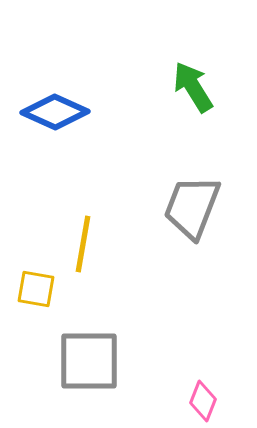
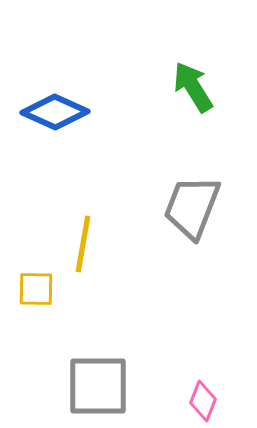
yellow square: rotated 9 degrees counterclockwise
gray square: moved 9 px right, 25 px down
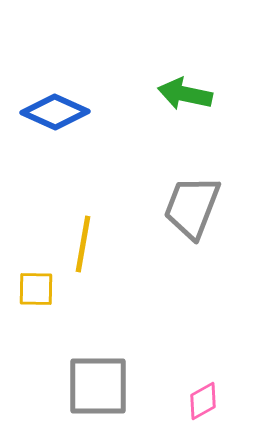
green arrow: moved 8 px left, 7 px down; rotated 46 degrees counterclockwise
pink diamond: rotated 39 degrees clockwise
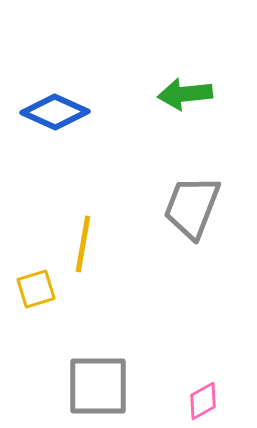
green arrow: rotated 18 degrees counterclockwise
yellow square: rotated 18 degrees counterclockwise
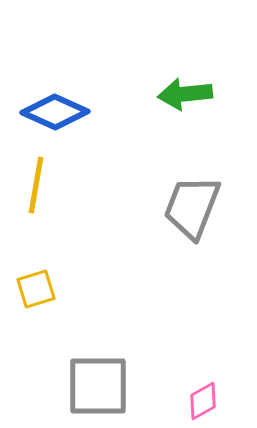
yellow line: moved 47 px left, 59 px up
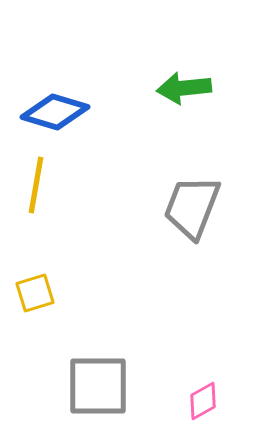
green arrow: moved 1 px left, 6 px up
blue diamond: rotated 8 degrees counterclockwise
yellow square: moved 1 px left, 4 px down
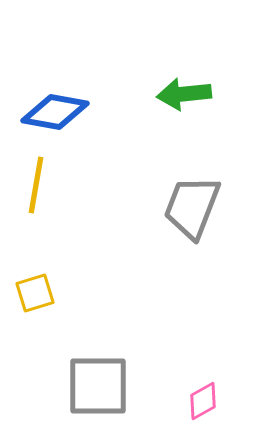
green arrow: moved 6 px down
blue diamond: rotated 6 degrees counterclockwise
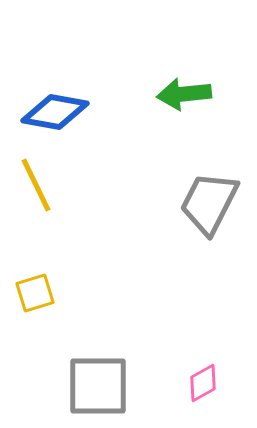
yellow line: rotated 36 degrees counterclockwise
gray trapezoid: moved 17 px right, 4 px up; rotated 6 degrees clockwise
pink diamond: moved 18 px up
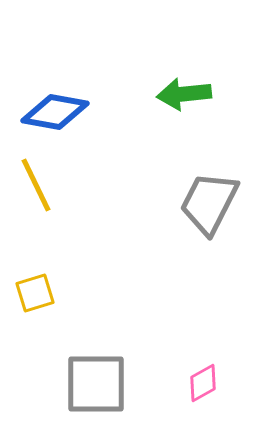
gray square: moved 2 px left, 2 px up
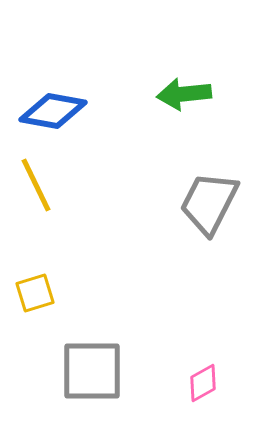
blue diamond: moved 2 px left, 1 px up
gray square: moved 4 px left, 13 px up
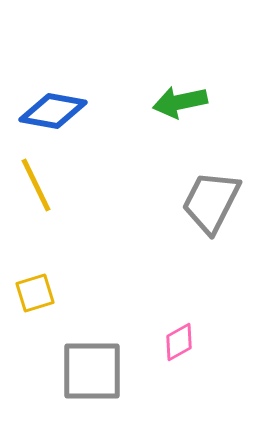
green arrow: moved 4 px left, 8 px down; rotated 6 degrees counterclockwise
gray trapezoid: moved 2 px right, 1 px up
pink diamond: moved 24 px left, 41 px up
